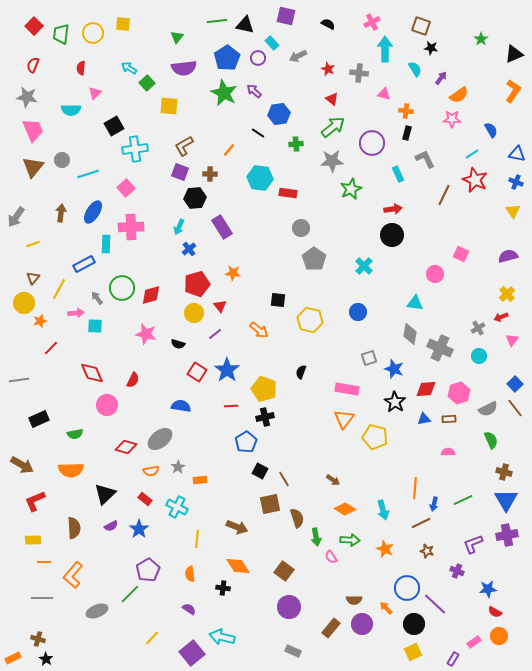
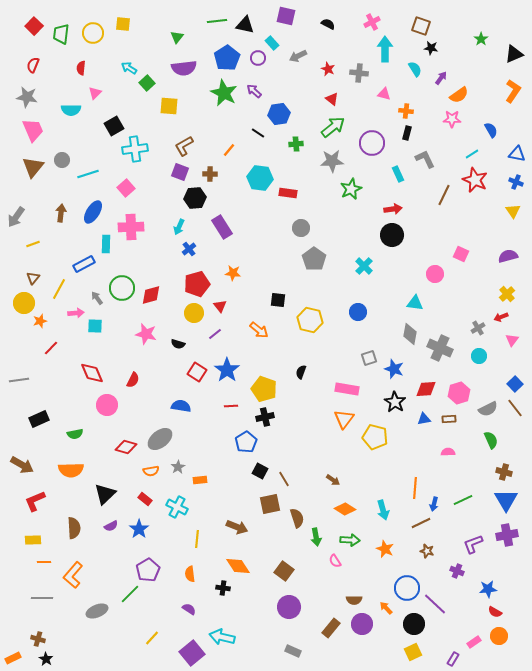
pink semicircle at (331, 557): moved 4 px right, 4 px down
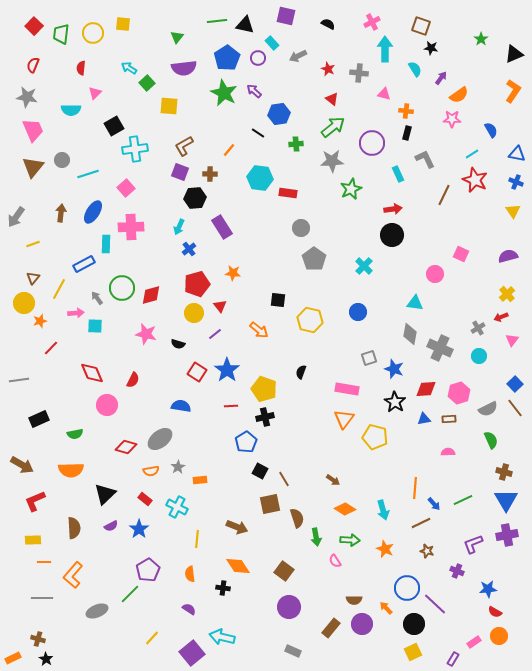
blue arrow at (434, 504): rotated 56 degrees counterclockwise
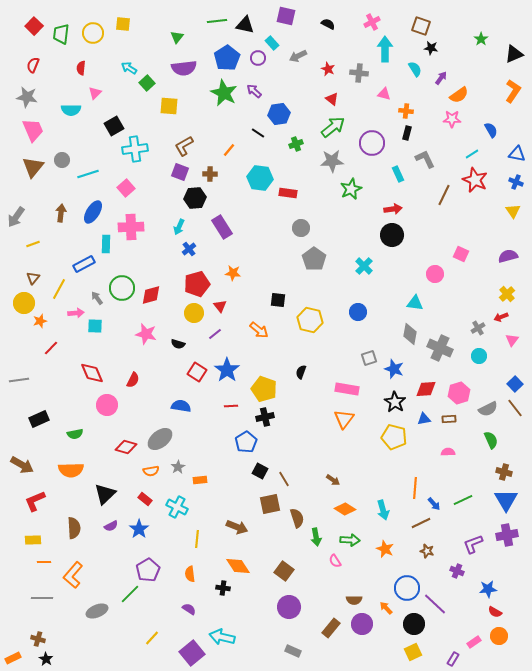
green cross at (296, 144): rotated 16 degrees counterclockwise
yellow pentagon at (375, 437): moved 19 px right
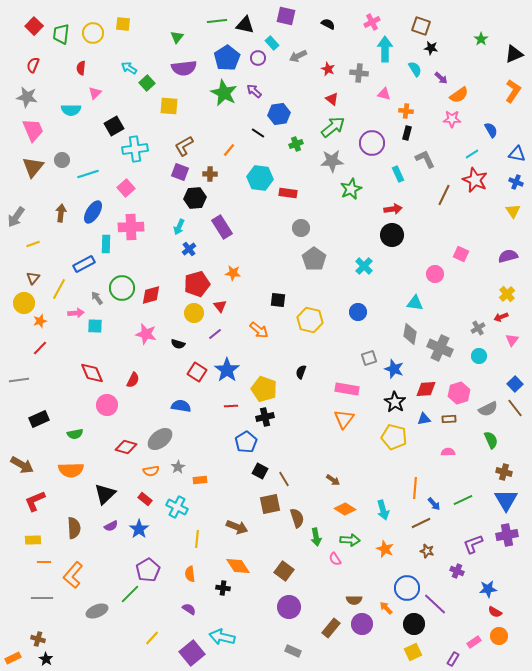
purple arrow at (441, 78): rotated 96 degrees clockwise
red line at (51, 348): moved 11 px left
pink semicircle at (335, 561): moved 2 px up
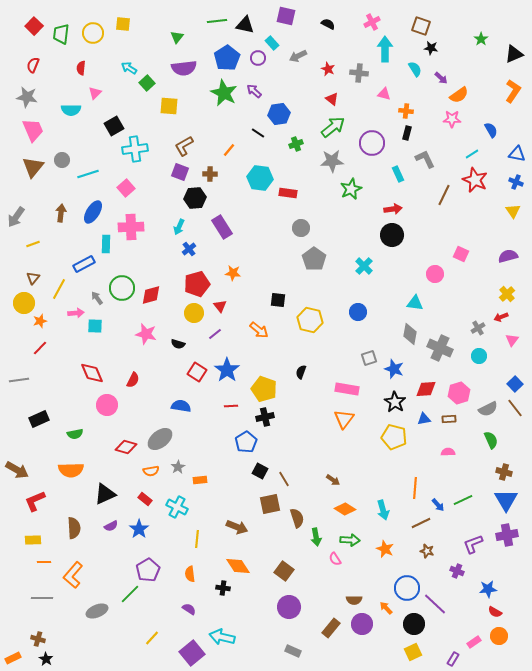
brown arrow at (22, 465): moved 5 px left, 5 px down
black triangle at (105, 494): rotated 20 degrees clockwise
blue arrow at (434, 504): moved 4 px right, 1 px down
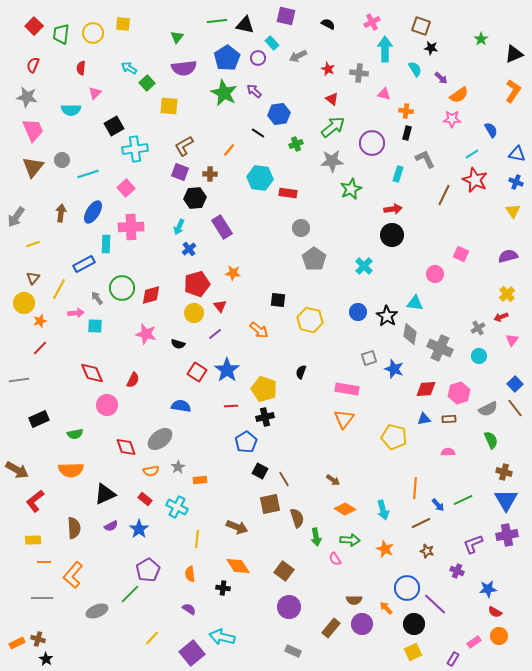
cyan rectangle at (398, 174): rotated 42 degrees clockwise
black star at (395, 402): moved 8 px left, 86 px up
red diamond at (126, 447): rotated 55 degrees clockwise
red L-shape at (35, 501): rotated 15 degrees counterclockwise
orange rectangle at (13, 658): moved 4 px right, 15 px up
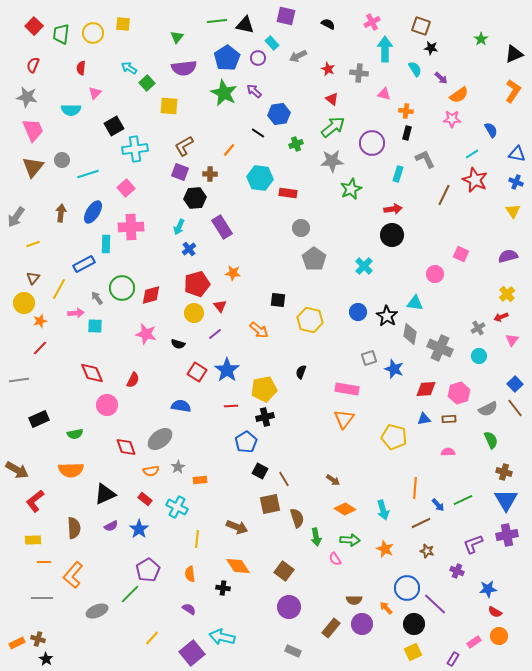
yellow pentagon at (264, 389): rotated 30 degrees counterclockwise
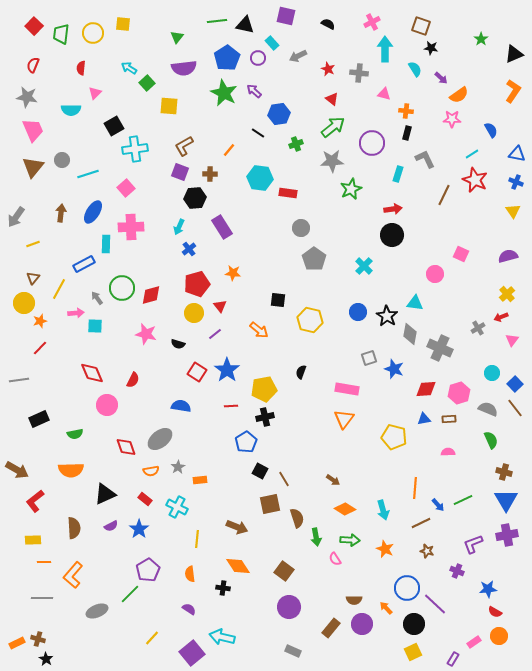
cyan circle at (479, 356): moved 13 px right, 17 px down
gray semicircle at (488, 409): rotated 132 degrees counterclockwise
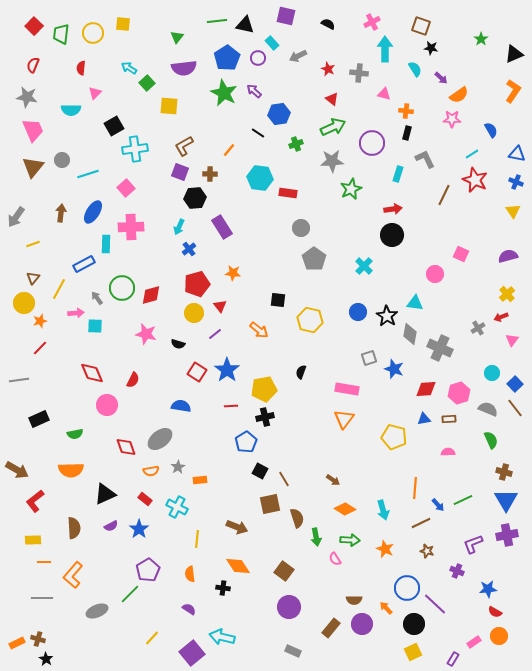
green arrow at (333, 127): rotated 15 degrees clockwise
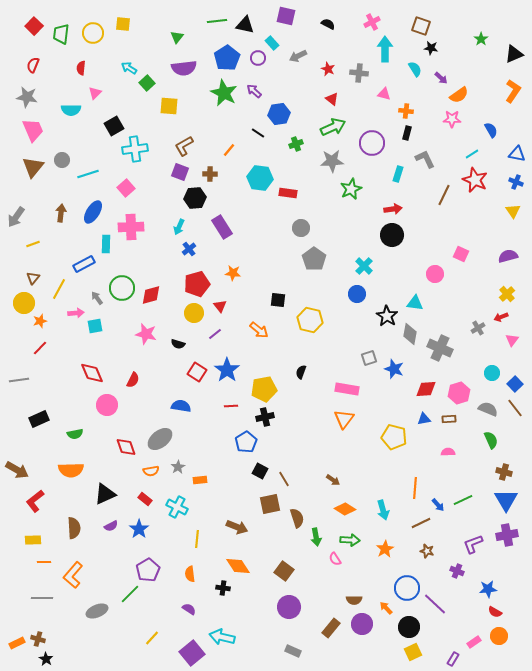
blue circle at (358, 312): moved 1 px left, 18 px up
cyan square at (95, 326): rotated 14 degrees counterclockwise
orange star at (385, 549): rotated 18 degrees clockwise
black circle at (414, 624): moved 5 px left, 3 px down
